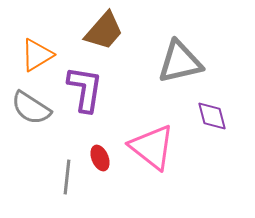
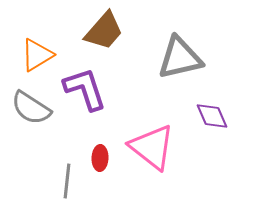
gray triangle: moved 4 px up
purple L-shape: rotated 27 degrees counterclockwise
purple diamond: rotated 8 degrees counterclockwise
red ellipse: rotated 25 degrees clockwise
gray line: moved 4 px down
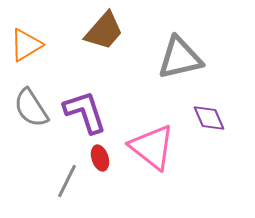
orange triangle: moved 11 px left, 10 px up
purple L-shape: moved 23 px down
gray semicircle: rotated 24 degrees clockwise
purple diamond: moved 3 px left, 2 px down
red ellipse: rotated 20 degrees counterclockwise
gray line: rotated 20 degrees clockwise
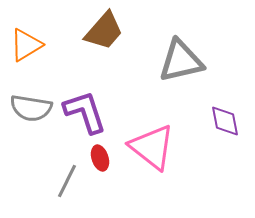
gray triangle: moved 1 px right, 3 px down
gray semicircle: rotated 48 degrees counterclockwise
purple diamond: moved 16 px right, 3 px down; rotated 12 degrees clockwise
